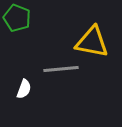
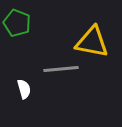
green pentagon: moved 5 px down
white semicircle: rotated 36 degrees counterclockwise
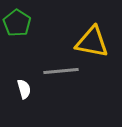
green pentagon: rotated 12 degrees clockwise
gray line: moved 2 px down
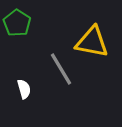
gray line: moved 2 px up; rotated 64 degrees clockwise
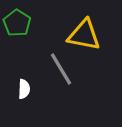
yellow triangle: moved 8 px left, 7 px up
white semicircle: rotated 18 degrees clockwise
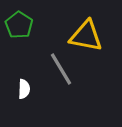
green pentagon: moved 2 px right, 2 px down
yellow triangle: moved 2 px right, 1 px down
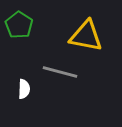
gray line: moved 1 px left, 3 px down; rotated 44 degrees counterclockwise
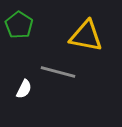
gray line: moved 2 px left
white semicircle: rotated 24 degrees clockwise
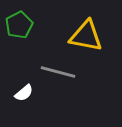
green pentagon: rotated 12 degrees clockwise
white semicircle: moved 4 px down; rotated 24 degrees clockwise
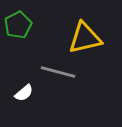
green pentagon: moved 1 px left
yellow triangle: moved 1 px left, 2 px down; rotated 24 degrees counterclockwise
